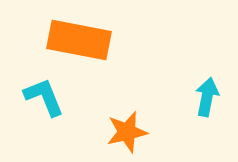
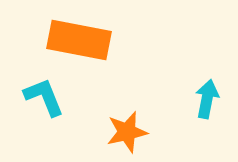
cyan arrow: moved 2 px down
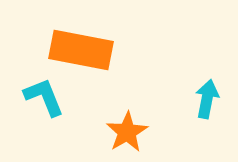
orange rectangle: moved 2 px right, 10 px down
orange star: rotated 18 degrees counterclockwise
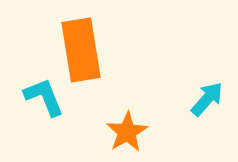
orange rectangle: rotated 70 degrees clockwise
cyan arrow: rotated 30 degrees clockwise
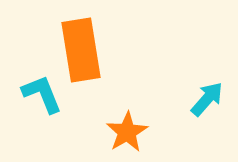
cyan L-shape: moved 2 px left, 3 px up
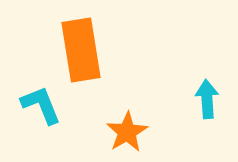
cyan L-shape: moved 1 px left, 11 px down
cyan arrow: rotated 45 degrees counterclockwise
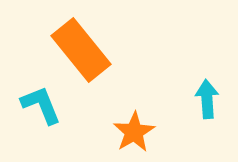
orange rectangle: rotated 30 degrees counterclockwise
orange star: moved 7 px right
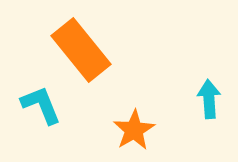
cyan arrow: moved 2 px right
orange star: moved 2 px up
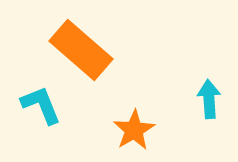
orange rectangle: rotated 10 degrees counterclockwise
